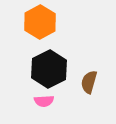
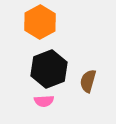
black hexagon: rotated 6 degrees clockwise
brown semicircle: moved 1 px left, 1 px up
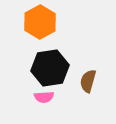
black hexagon: moved 1 px right, 1 px up; rotated 12 degrees clockwise
pink semicircle: moved 4 px up
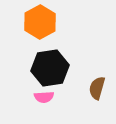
brown semicircle: moved 9 px right, 7 px down
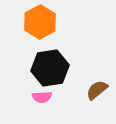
brown semicircle: moved 2 px down; rotated 35 degrees clockwise
pink semicircle: moved 2 px left
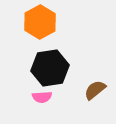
brown semicircle: moved 2 px left
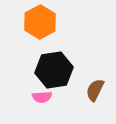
black hexagon: moved 4 px right, 2 px down
brown semicircle: rotated 25 degrees counterclockwise
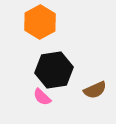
brown semicircle: rotated 140 degrees counterclockwise
pink semicircle: rotated 48 degrees clockwise
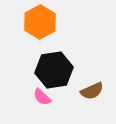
brown semicircle: moved 3 px left, 1 px down
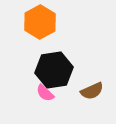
pink semicircle: moved 3 px right, 4 px up
